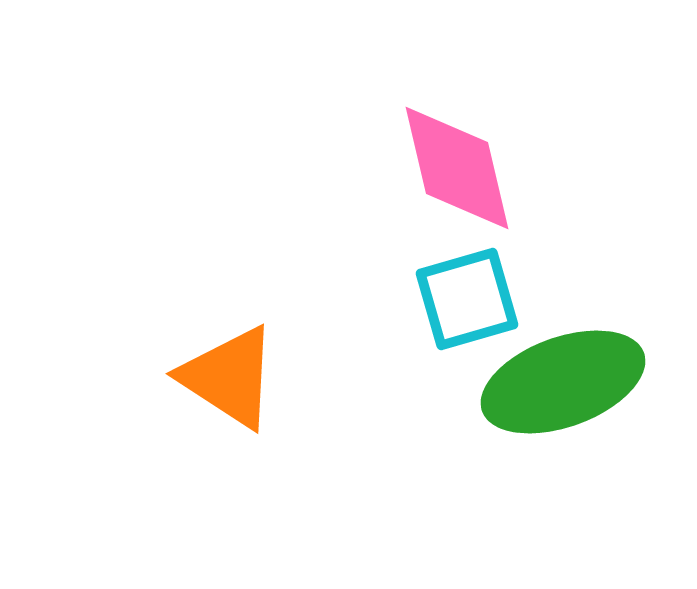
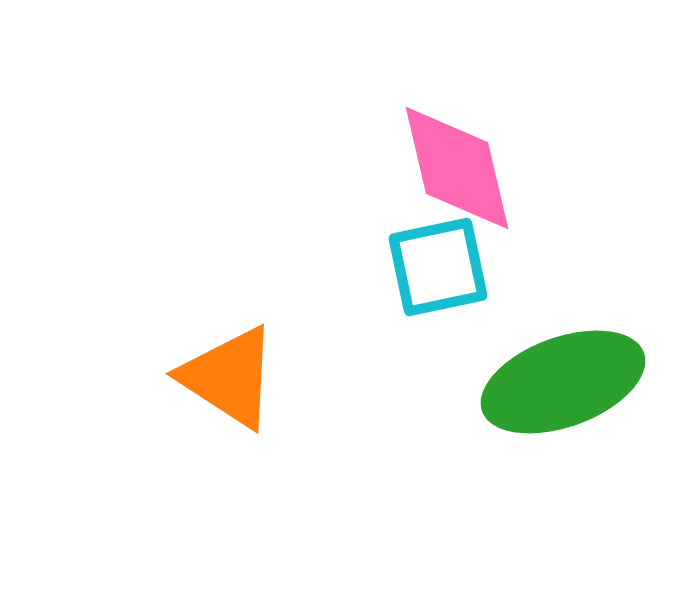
cyan square: moved 29 px left, 32 px up; rotated 4 degrees clockwise
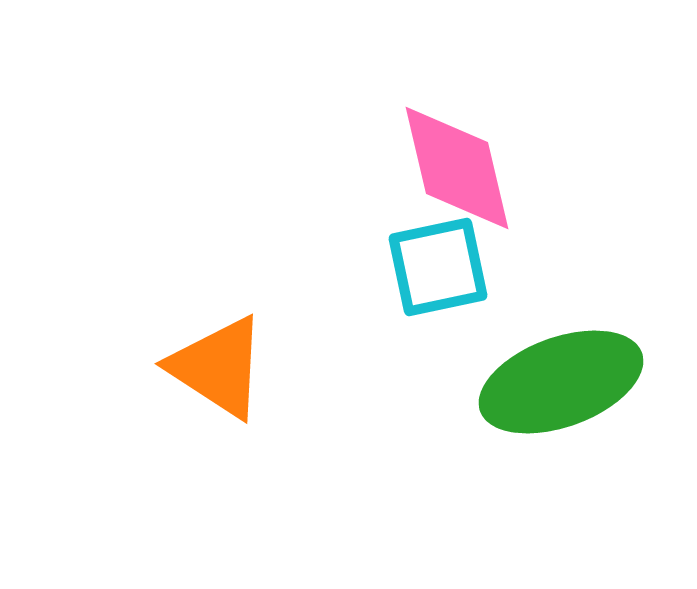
orange triangle: moved 11 px left, 10 px up
green ellipse: moved 2 px left
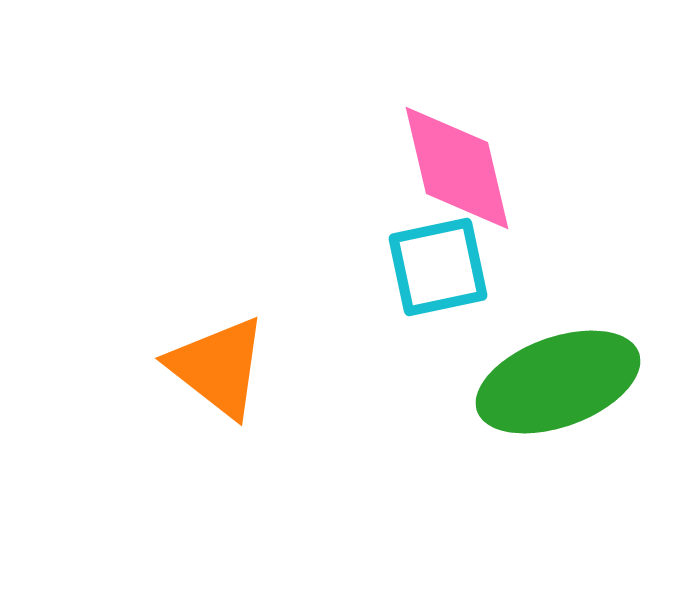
orange triangle: rotated 5 degrees clockwise
green ellipse: moved 3 px left
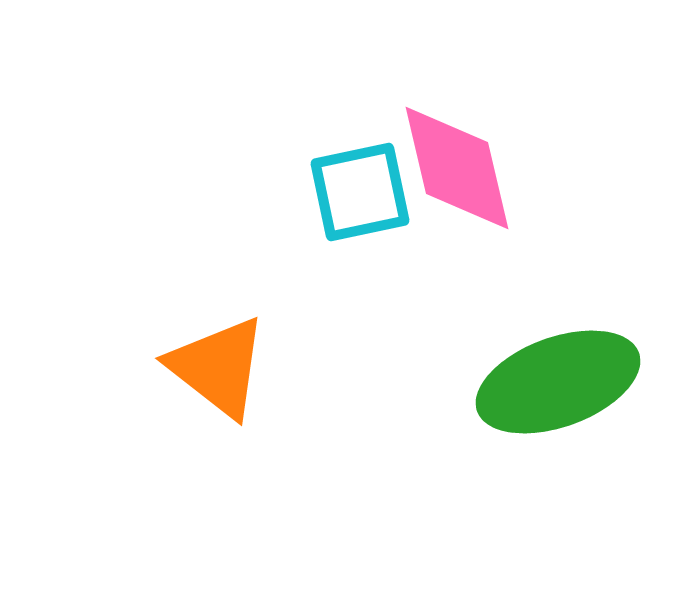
cyan square: moved 78 px left, 75 px up
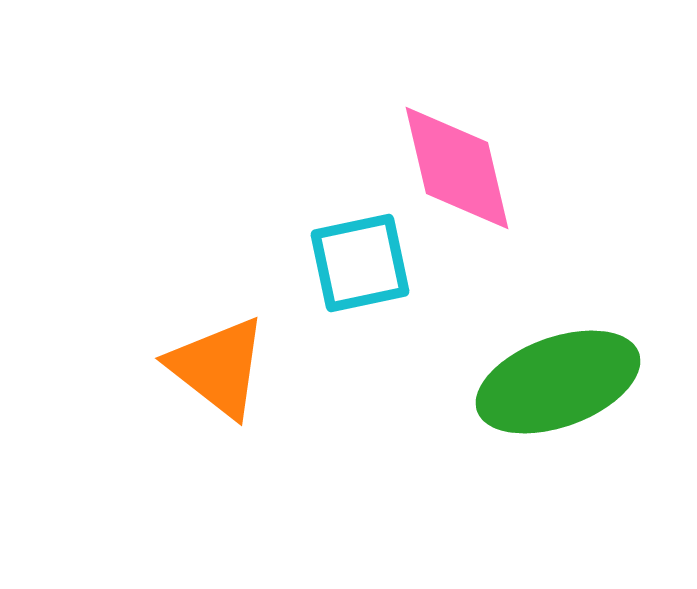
cyan square: moved 71 px down
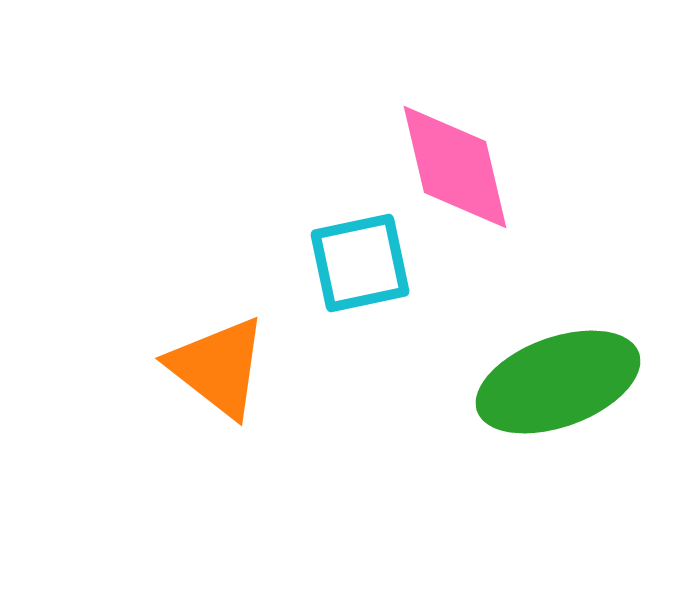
pink diamond: moved 2 px left, 1 px up
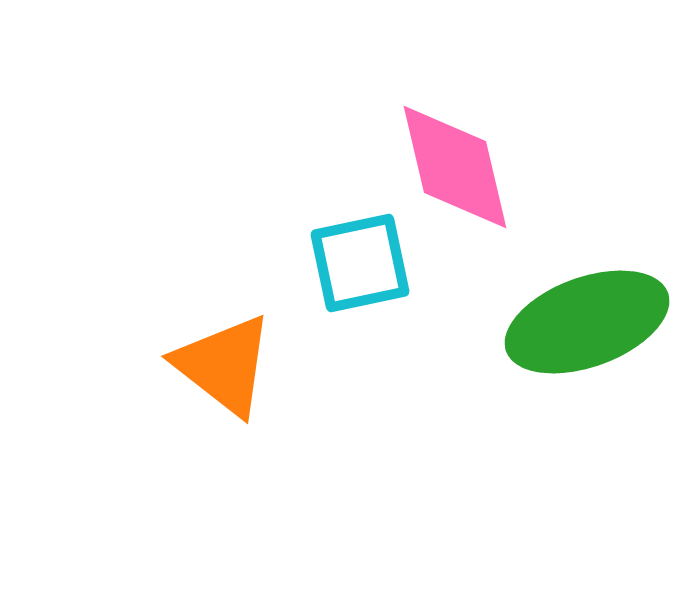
orange triangle: moved 6 px right, 2 px up
green ellipse: moved 29 px right, 60 px up
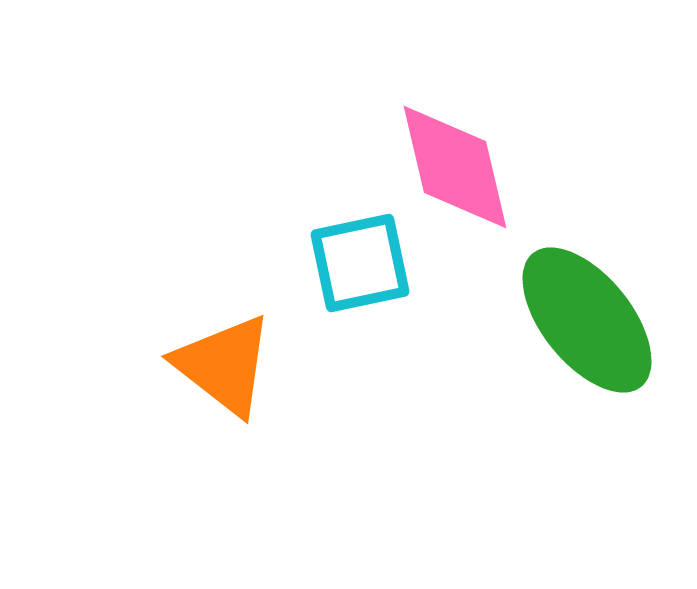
green ellipse: moved 2 px up; rotated 71 degrees clockwise
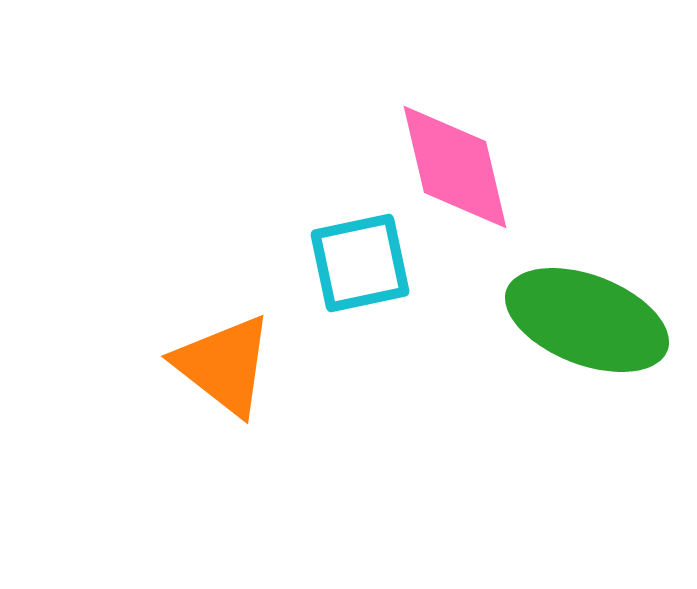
green ellipse: rotated 30 degrees counterclockwise
